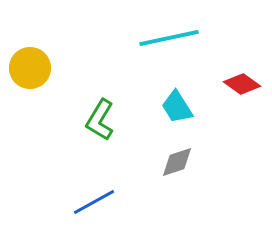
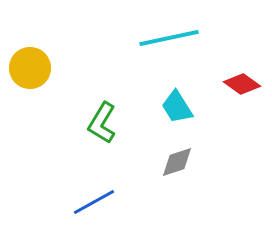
green L-shape: moved 2 px right, 3 px down
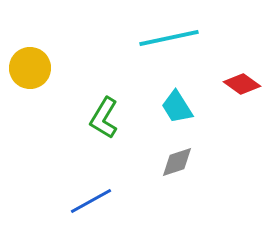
green L-shape: moved 2 px right, 5 px up
blue line: moved 3 px left, 1 px up
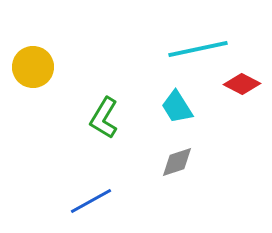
cyan line: moved 29 px right, 11 px down
yellow circle: moved 3 px right, 1 px up
red diamond: rotated 9 degrees counterclockwise
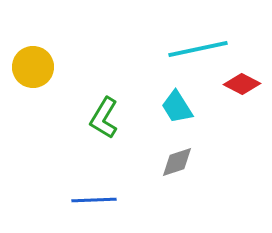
blue line: moved 3 px right, 1 px up; rotated 27 degrees clockwise
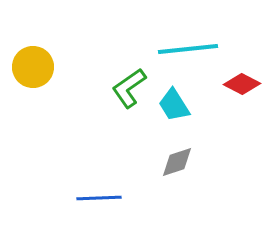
cyan line: moved 10 px left; rotated 6 degrees clockwise
cyan trapezoid: moved 3 px left, 2 px up
green L-shape: moved 25 px right, 30 px up; rotated 24 degrees clockwise
blue line: moved 5 px right, 2 px up
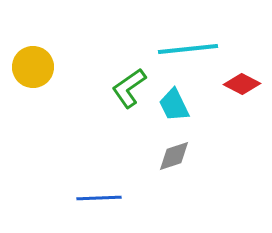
cyan trapezoid: rotated 6 degrees clockwise
gray diamond: moved 3 px left, 6 px up
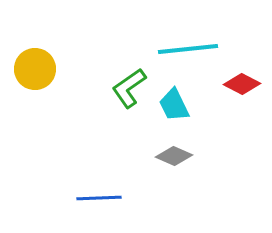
yellow circle: moved 2 px right, 2 px down
gray diamond: rotated 42 degrees clockwise
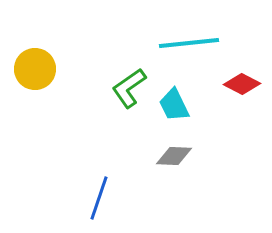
cyan line: moved 1 px right, 6 px up
gray diamond: rotated 21 degrees counterclockwise
blue line: rotated 69 degrees counterclockwise
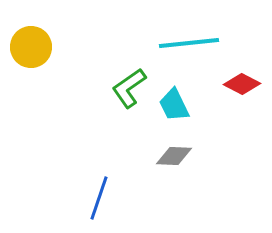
yellow circle: moved 4 px left, 22 px up
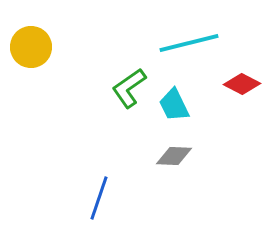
cyan line: rotated 8 degrees counterclockwise
